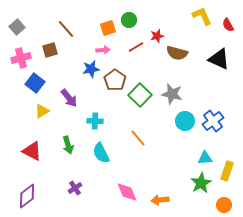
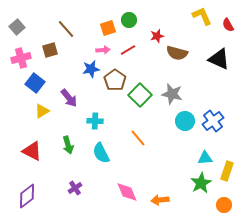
red line: moved 8 px left, 3 px down
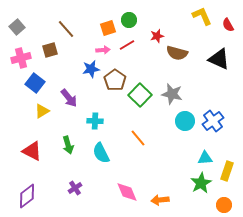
red line: moved 1 px left, 5 px up
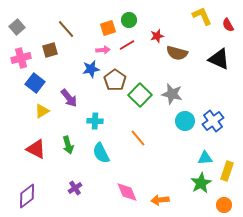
red triangle: moved 4 px right, 2 px up
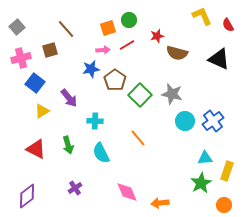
orange arrow: moved 3 px down
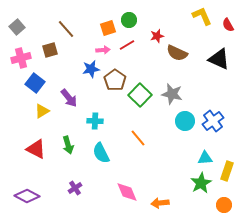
brown semicircle: rotated 10 degrees clockwise
purple diamond: rotated 65 degrees clockwise
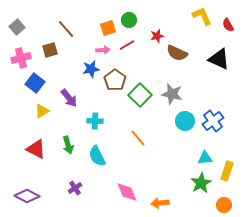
cyan semicircle: moved 4 px left, 3 px down
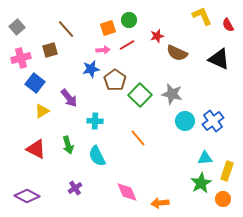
orange circle: moved 1 px left, 6 px up
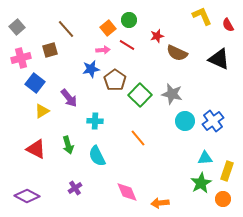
orange square: rotated 21 degrees counterclockwise
red line: rotated 63 degrees clockwise
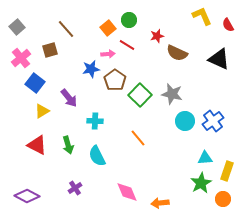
pink arrow: moved 5 px right, 4 px down
pink cross: rotated 24 degrees counterclockwise
red triangle: moved 1 px right, 4 px up
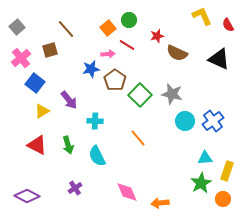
purple arrow: moved 2 px down
